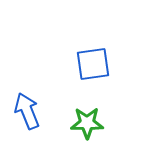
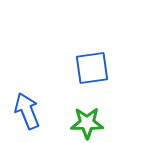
blue square: moved 1 px left, 4 px down
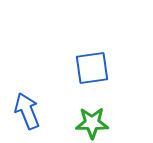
green star: moved 5 px right
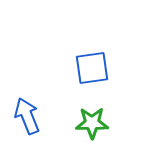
blue arrow: moved 5 px down
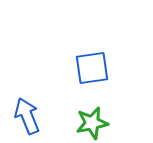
green star: rotated 12 degrees counterclockwise
